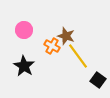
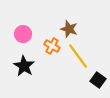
pink circle: moved 1 px left, 4 px down
brown star: moved 3 px right, 7 px up
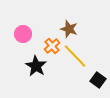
orange cross: rotated 21 degrees clockwise
yellow line: moved 3 px left; rotated 8 degrees counterclockwise
black star: moved 12 px right
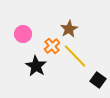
brown star: rotated 24 degrees clockwise
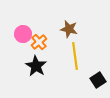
brown star: rotated 30 degrees counterclockwise
orange cross: moved 13 px left, 4 px up
yellow line: rotated 36 degrees clockwise
black square: rotated 21 degrees clockwise
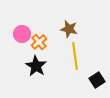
pink circle: moved 1 px left
black square: moved 1 px left
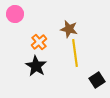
pink circle: moved 7 px left, 20 px up
yellow line: moved 3 px up
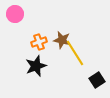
brown star: moved 7 px left, 11 px down
orange cross: rotated 21 degrees clockwise
yellow line: rotated 24 degrees counterclockwise
black star: rotated 20 degrees clockwise
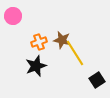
pink circle: moved 2 px left, 2 px down
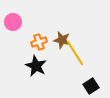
pink circle: moved 6 px down
black star: rotated 25 degrees counterclockwise
black square: moved 6 px left, 6 px down
